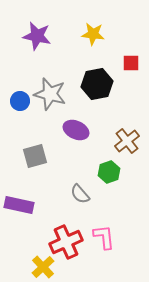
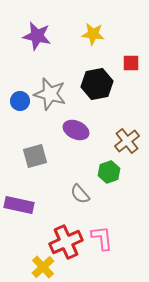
pink L-shape: moved 2 px left, 1 px down
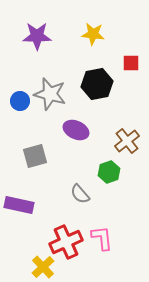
purple star: rotated 12 degrees counterclockwise
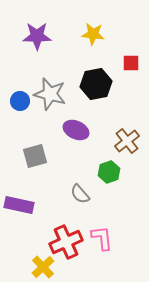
black hexagon: moved 1 px left
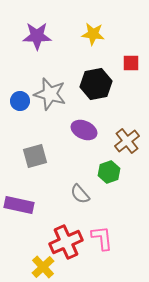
purple ellipse: moved 8 px right
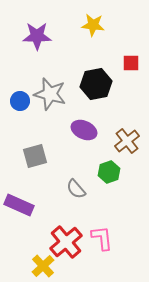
yellow star: moved 9 px up
gray semicircle: moved 4 px left, 5 px up
purple rectangle: rotated 12 degrees clockwise
red cross: rotated 16 degrees counterclockwise
yellow cross: moved 1 px up
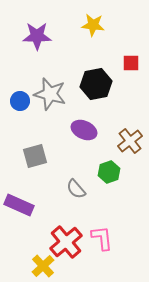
brown cross: moved 3 px right
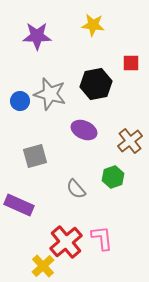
green hexagon: moved 4 px right, 5 px down
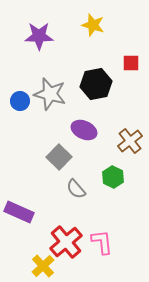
yellow star: rotated 10 degrees clockwise
purple star: moved 2 px right
gray square: moved 24 px right, 1 px down; rotated 30 degrees counterclockwise
green hexagon: rotated 15 degrees counterclockwise
purple rectangle: moved 7 px down
pink L-shape: moved 4 px down
